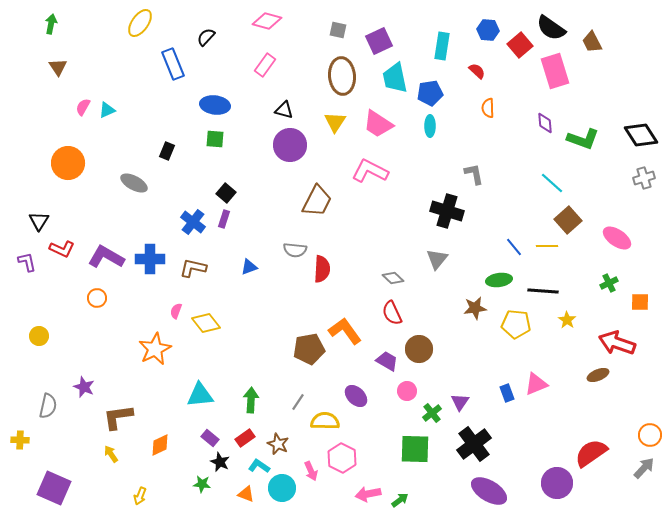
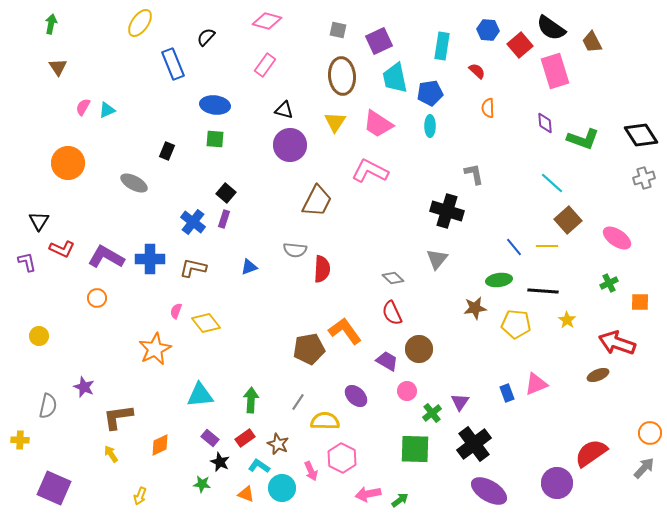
orange circle at (650, 435): moved 2 px up
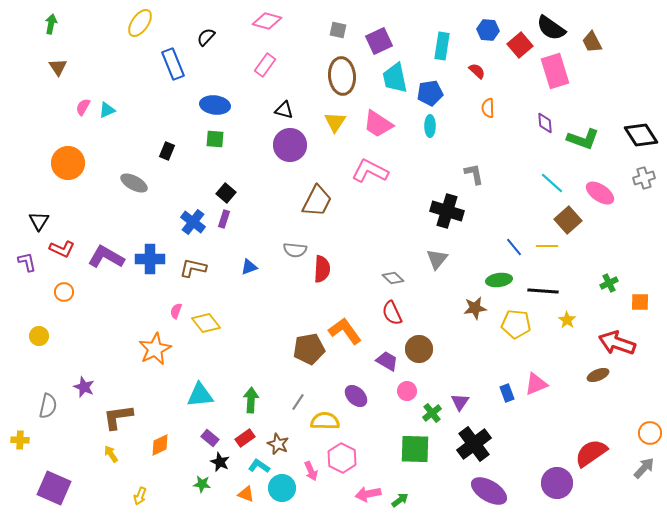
pink ellipse at (617, 238): moved 17 px left, 45 px up
orange circle at (97, 298): moved 33 px left, 6 px up
